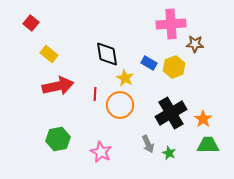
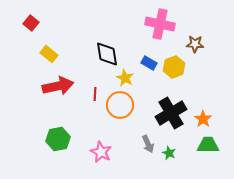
pink cross: moved 11 px left; rotated 16 degrees clockwise
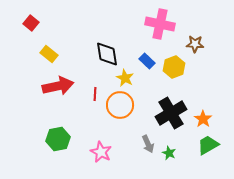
blue rectangle: moved 2 px left, 2 px up; rotated 14 degrees clockwise
green trapezoid: rotated 30 degrees counterclockwise
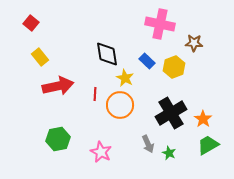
brown star: moved 1 px left, 1 px up
yellow rectangle: moved 9 px left, 3 px down; rotated 12 degrees clockwise
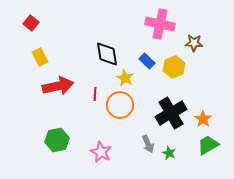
yellow rectangle: rotated 12 degrees clockwise
green hexagon: moved 1 px left, 1 px down
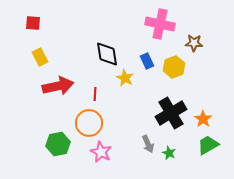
red square: moved 2 px right; rotated 35 degrees counterclockwise
blue rectangle: rotated 21 degrees clockwise
orange circle: moved 31 px left, 18 px down
green hexagon: moved 1 px right, 4 px down
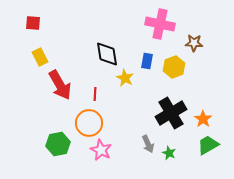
blue rectangle: rotated 35 degrees clockwise
red arrow: moved 2 px right, 1 px up; rotated 72 degrees clockwise
pink star: moved 2 px up
